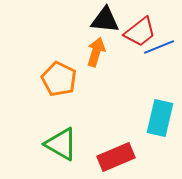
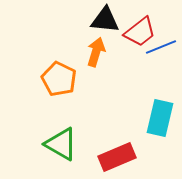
blue line: moved 2 px right
red rectangle: moved 1 px right
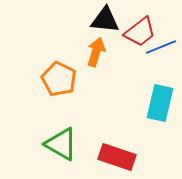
cyan rectangle: moved 15 px up
red rectangle: rotated 42 degrees clockwise
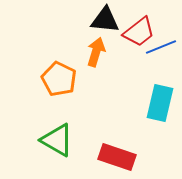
red trapezoid: moved 1 px left
green triangle: moved 4 px left, 4 px up
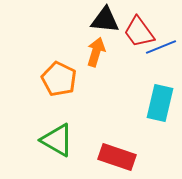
red trapezoid: rotated 92 degrees clockwise
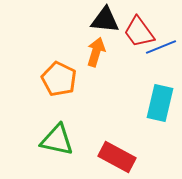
green triangle: rotated 18 degrees counterclockwise
red rectangle: rotated 9 degrees clockwise
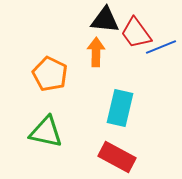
red trapezoid: moved 3 px left, 1 px down
orange arrow: rotated 16 degrees counterclockwise
orange pentagon: moved 9 px left, 5 px up
cyan rectangle: moved 40 px left, 5 px down
green triangle: moved 11 px left, 8 px up
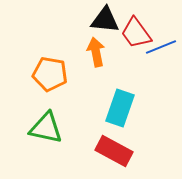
orange arrow: rotated 12 degrees counterclockwise
orange pentagon: rotated 16 degrees counterclockwise
cyan rectangle: rotated 6 degrees clockwise
green triangle: moved 4 px up
red rectangle: moved 3 px left, 6 px up
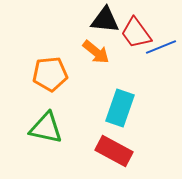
orange arrow: rotated 140 degrees clockwise
orange pentagon: rotated 16 degrees counterclockwise
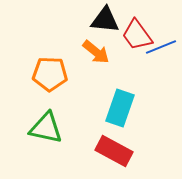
red trapezoid: moved 1 px right, 2 px down
orange pentagon: rotated 8 degrees clockwise
